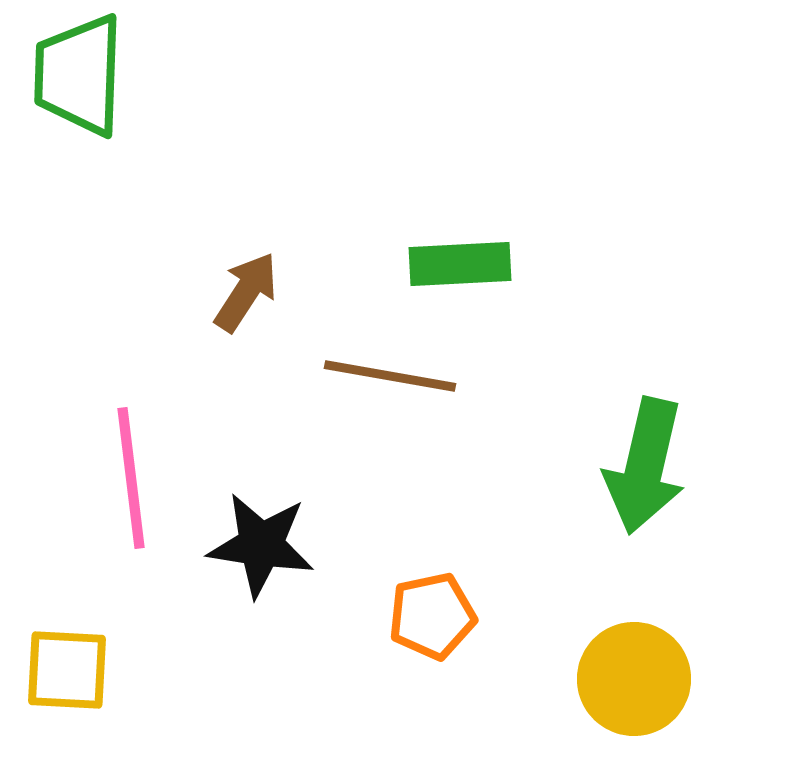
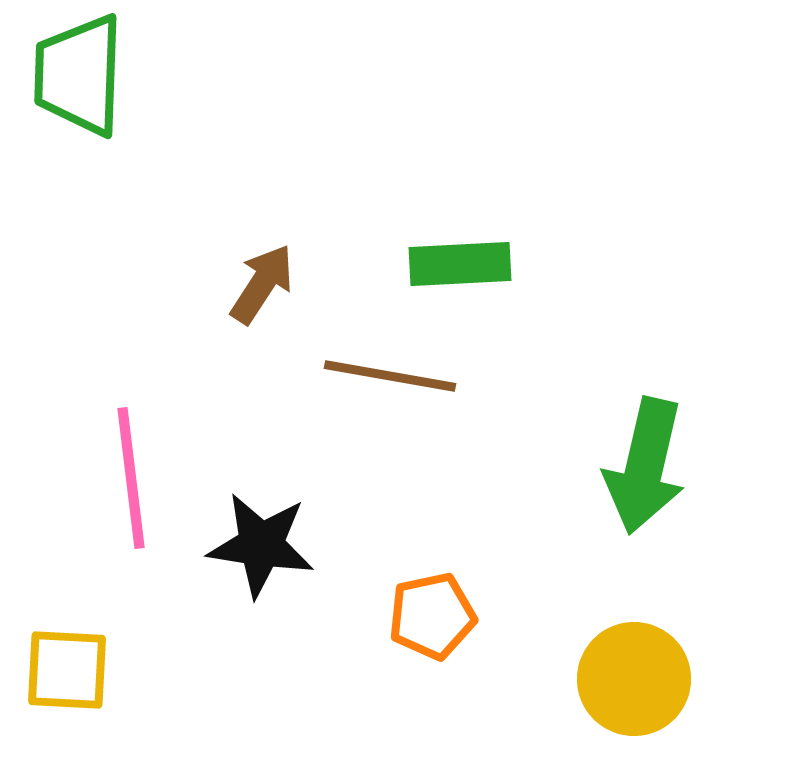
brown arrow: moved 16 px right, 8 px up
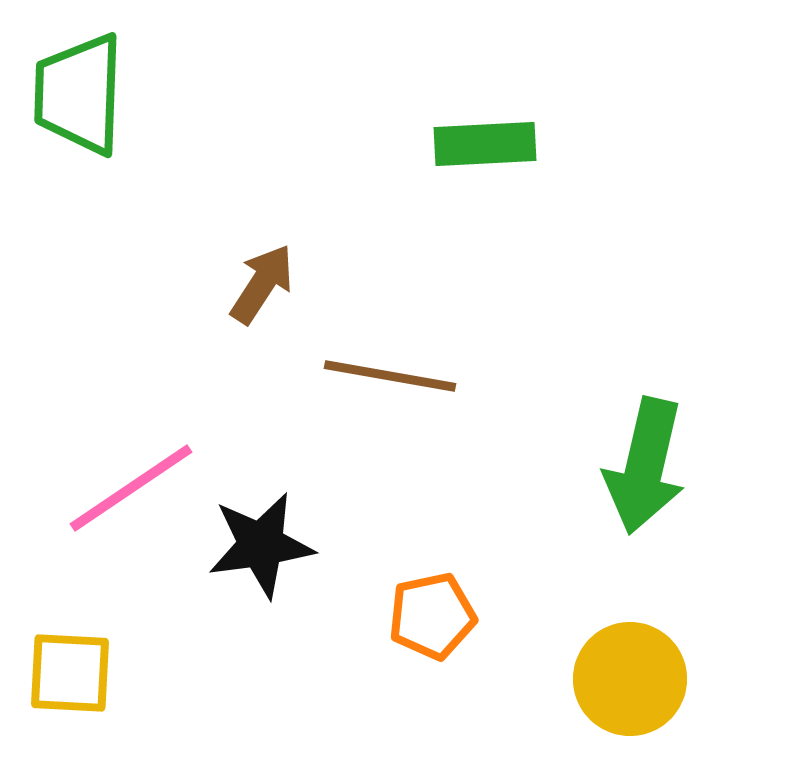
green trapezoid: moved 19 px down
green rectangle: moved 25 px right, 120 px up
pink line: moved 10 px down; rotated 63 degrees clockwise
black star: rotated 17 degrees counterclockwise
yellow square: moved 3 px right, 3 px down
yellow circle: moved 4 px left
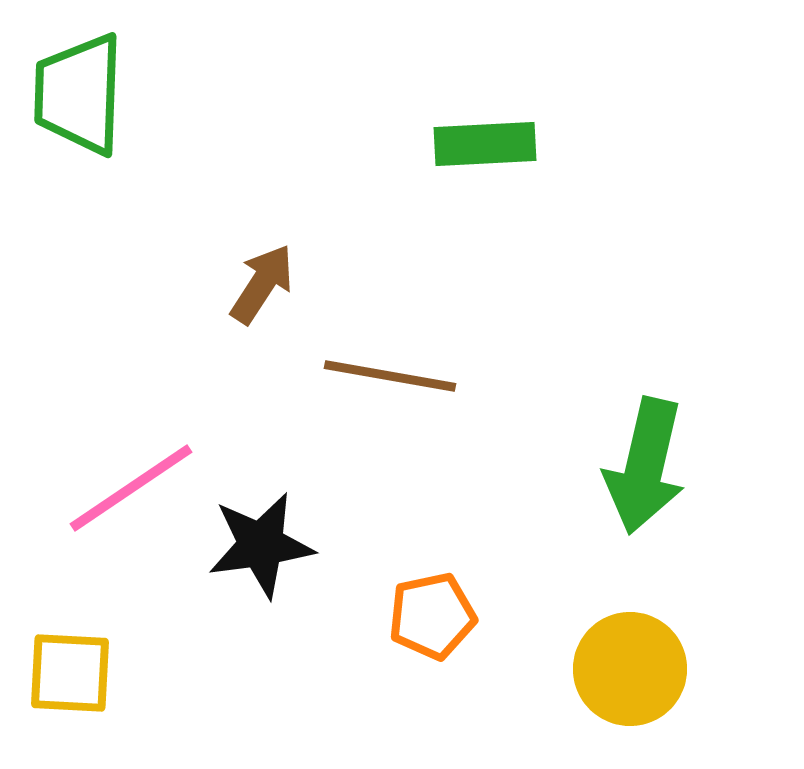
yellow circle: moved 10 px up
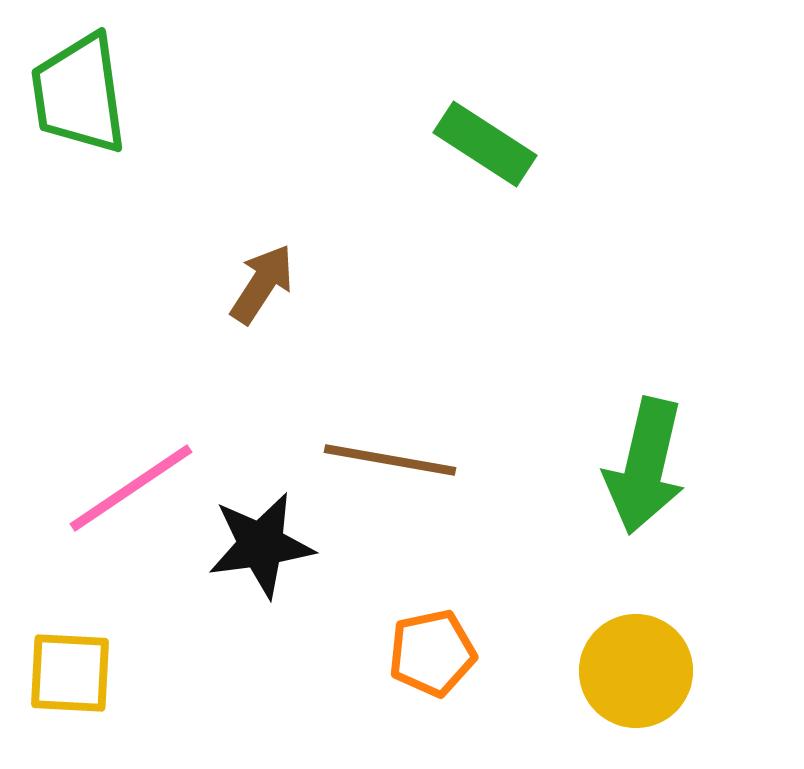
green trapezoid: rotated 10 degrees counterclockwise
green rectangle: rotated 36 degrees clockwise
brown line: moved 84 px down
orange pentagon: moved 37 px down
yellow circle: moved 6 px right, 2 px down
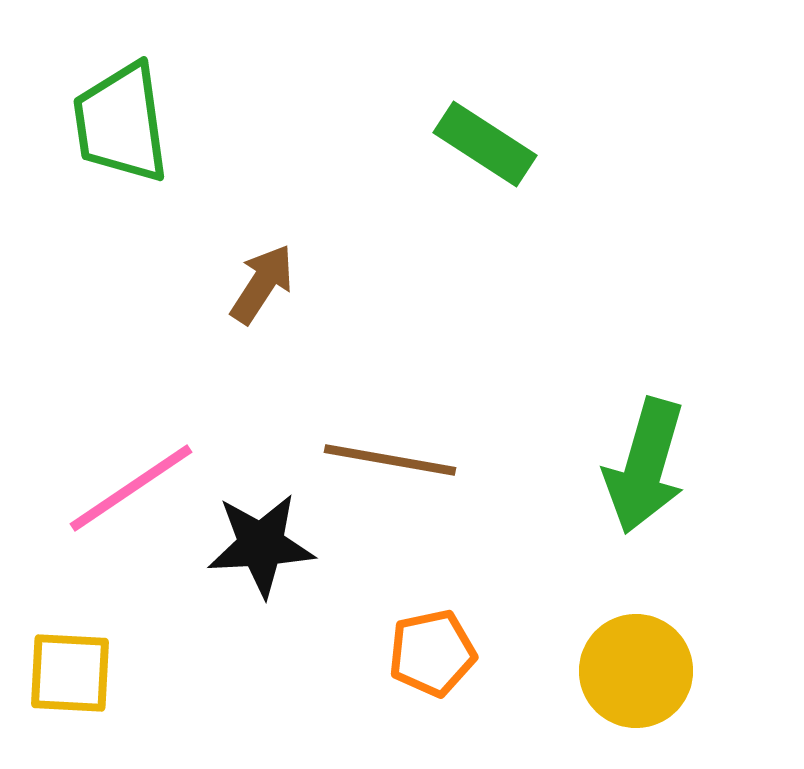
green trapezoid: moved 42 px right, 29 px down
green arrow: rotated 3 degrees clockwise
black star: rotated 5 degrees clockwise
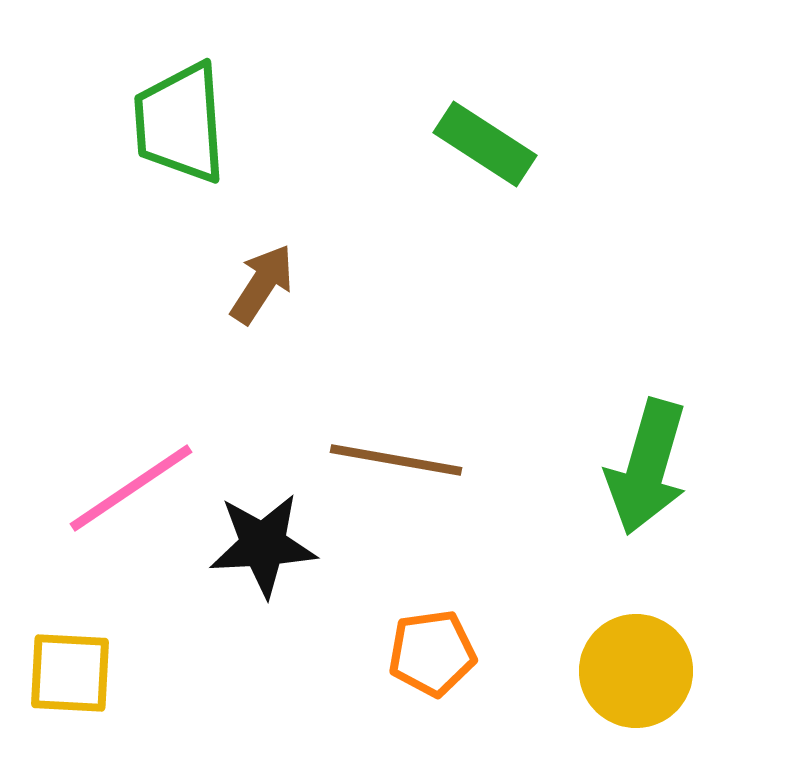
green trapezoid: moved 59 px right; rotated 4 degrees clockwise
brown line: moved 6 px right
green arrow: moved 2 px right, 1 px down
black star: moved 2 px right
orange pentagon: rotated 4 degrees clockwise
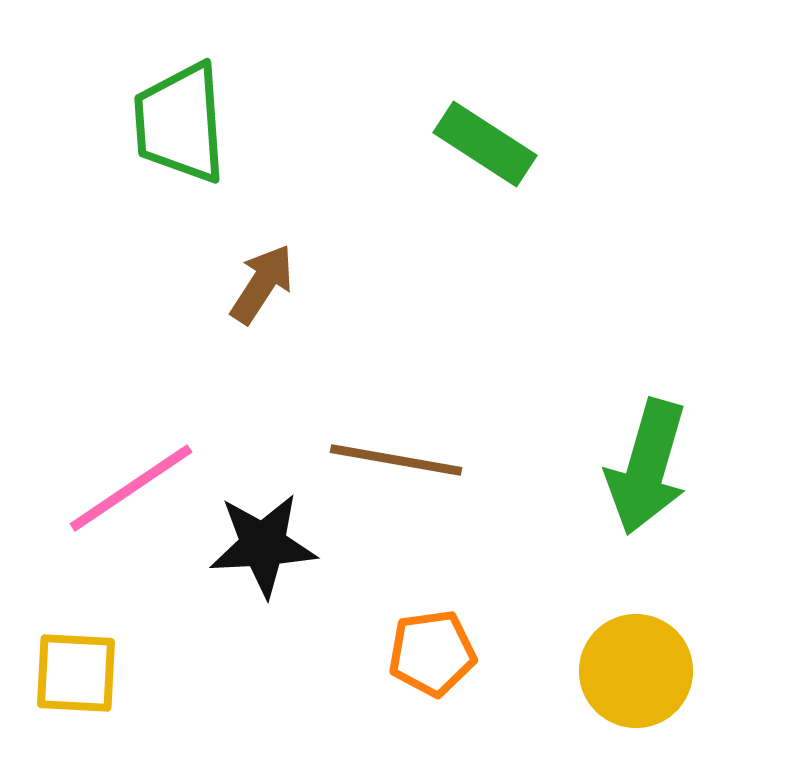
yellow square: moved 6 px right
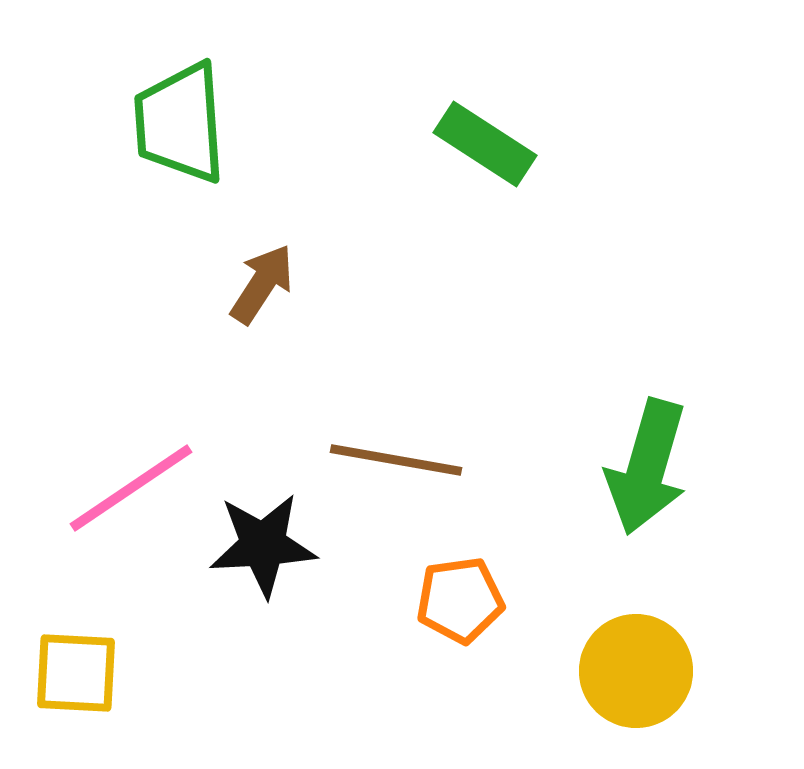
orange pentagon: moved 28 px right, 53 px up
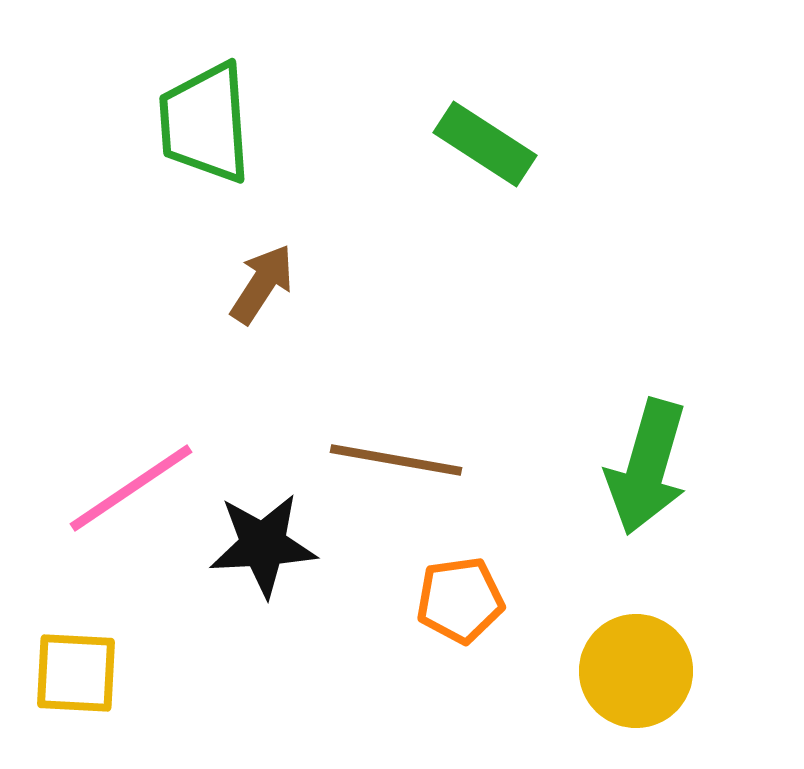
green trapezoid: moved 25 px right
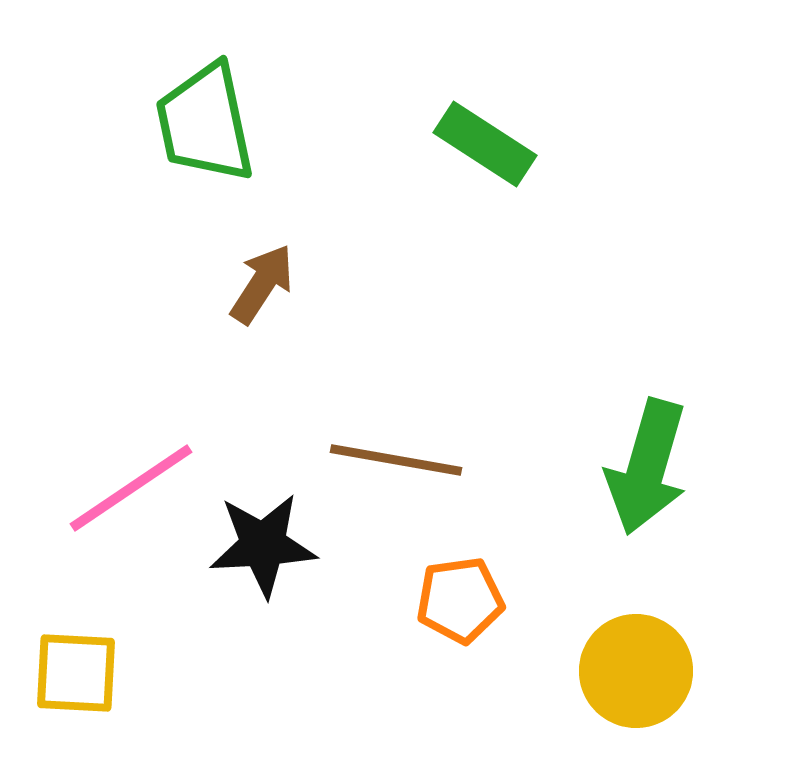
green trapezoid: rotated 8 degrees counterclockwise
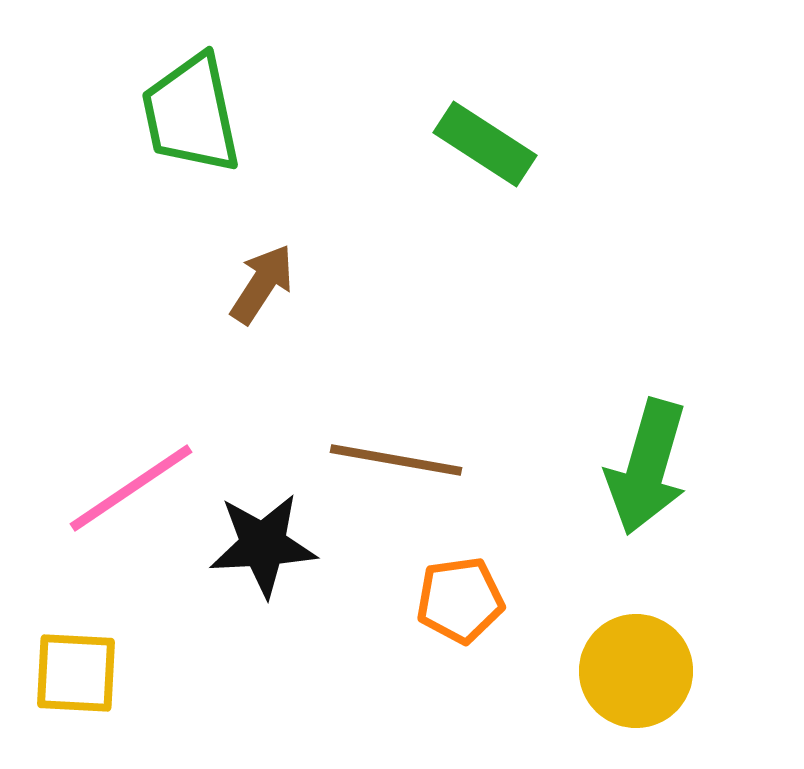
green trapezoid: moved 14 px left, 9 px up
